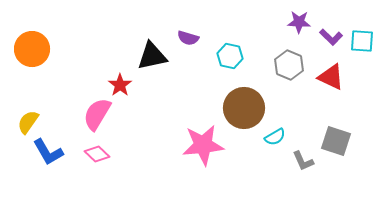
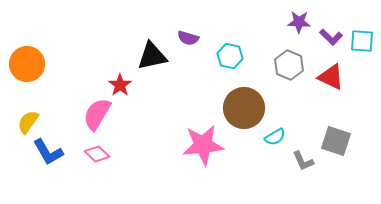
orange circle: moved 5 px left, 15 px down
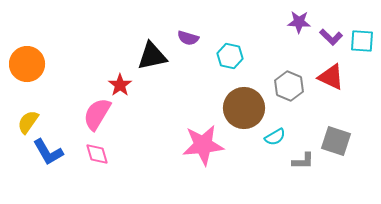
gray hexagon: moved 21 px down
pink diamond: rotated 30 degrees clockwise
gray L-shape: rotated 65 degrees counterclockwise
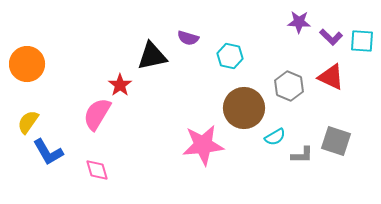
pink diamond: moved 16 px down
gray L-shape: moved 1 px left, 6 px up
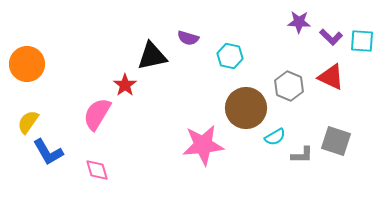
red star: moved 5 px right
brown circle: moved 2 px right
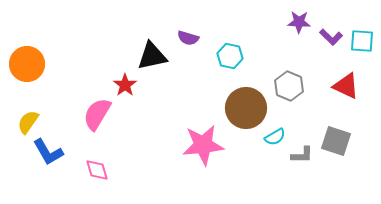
red triangle: moved 15 px right, 9 px down
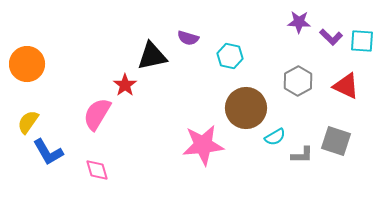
gray hexagon: moved 9 px right, 5 px up; rotated 8 degrees clockwise
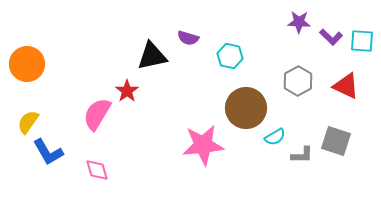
red star: moved 2 px right, 6 px down
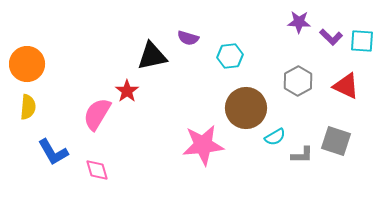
cyan hexagon: rotated 20 degrees counterclockwise
yellow semicircle: moved 15 px up; rotated 150 degrees clockwise
blue L-shape: moved 5 px right
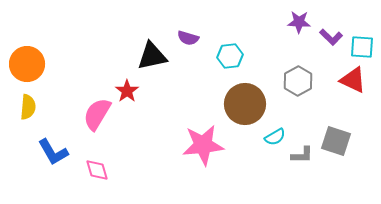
cyan square: moved 6 px down
red triangle: moved 7 px right, 6 px up
brown circle: moved 1 px left, 4 px up
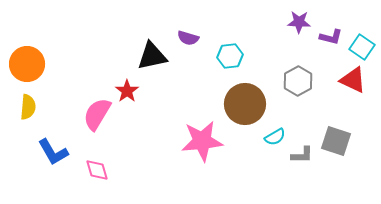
purple L-shape: rotated 30 degrees counterclockwise
cyan square: rotated 30 degrees clockwise
pink star: moved 1 px left, 4 px up
